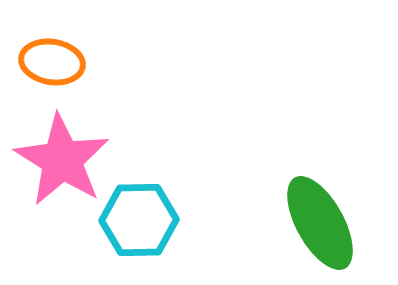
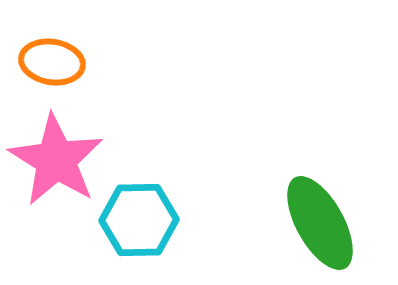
pink star: moved 6 px left
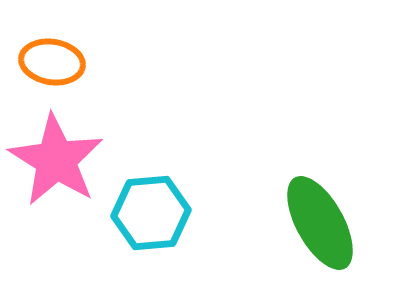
cyan hexagon: moved 12 px right, 7 px up; rotated 4 degrees counterclockwise
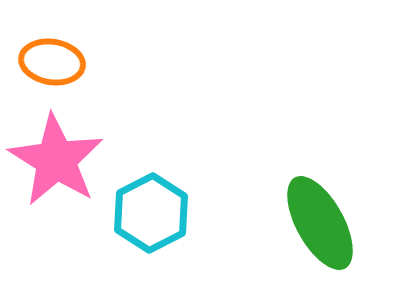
cyan hexagon: rotated 22 degrees counterclockwise
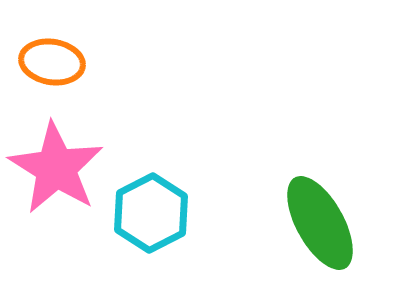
pink star: moved 8 px down
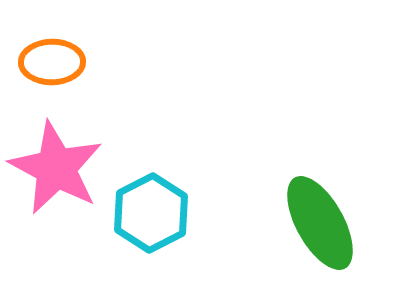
orange ellipse: rotated 10 degrees counterclockwise
pink star: rotated 4 degrees counterclockwise
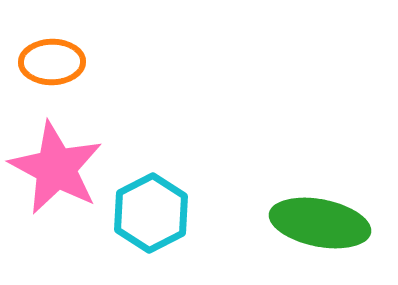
green ellipse: rotated 50 degrees counterclockwise
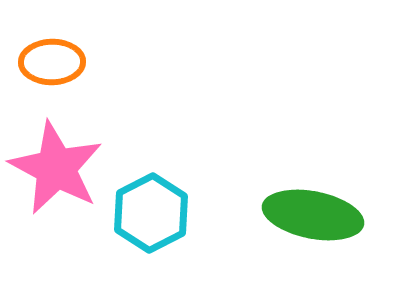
green ellipse: moved 7 px left, 8 px up
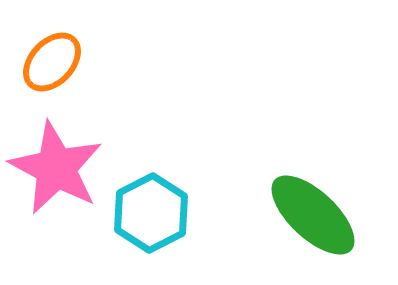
orange ellipse: rotated 46 degrees counterclockwise
green ellipse: rotated 32 degrees clockwise
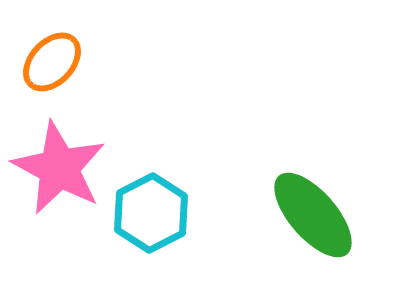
pink star: moved 3 px right
green ellipse: rotated 6 degrees clockwise
